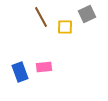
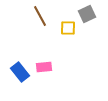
brown line: moved 1 px left, 1 px up
yellow square: moved 3 px right, 1 px down
blue rectangle: rotated 18 degrees counterclockwise
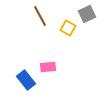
yellow square: rotated 28 degrees clockwise
pink rectangle: moved 4 px right
blue rectangle: moved 6 px right, 8 px down
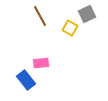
yellow square: moved 2 px right
pink rectangle: moved 7 px left, 4 px up
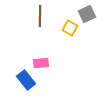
brown line: rotated 30 degrees clockwise
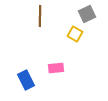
yellow square: moved 5 px right, 6 px down
pink rectangle: moved 15 px right, 5 px down
blue rectangle: rotated 12 degrees clockwise
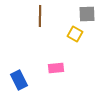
gray square: rotated 24 degrees clockwise
blue rectangle: moved 7 px left
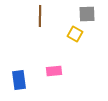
pink rectangle: moved 2 px left, 3 px down
blue rectangle: rotated 18 degrees clockwise
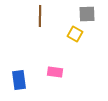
pink rectangle: moved 1 px right, 1 px down; rotated 14 degrees clockwise
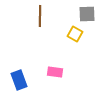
blue rectangle: rotated 12 degrees counterclockwise
